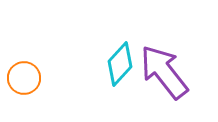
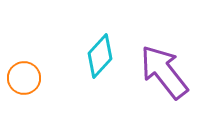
cyan diamond: moved 20 px left, 8 px up
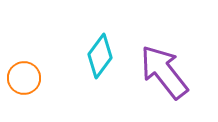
cyan diamond: rotated 6 degrees counterclockwise
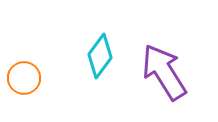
purple arrow: rotated 6 degrees clockwise
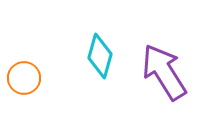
cyan diamond: rotated 21 degrees counterclockwise
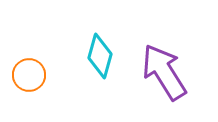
orange circle: moved 5 px right, 3 px up
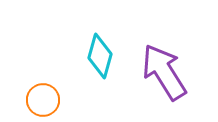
orange circle: moved 14 px right, 25 px down
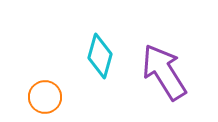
orange circle: moved 2 px right, 3 px up
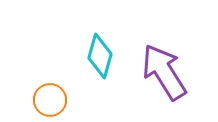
orange circle: moved 5 px right, 3 px down
